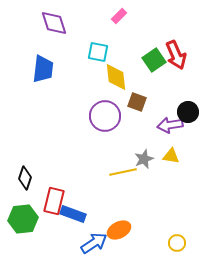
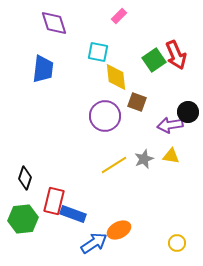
yellow line: moved 9 px left, 7 px up; rotated 20 degrees counterclockwise
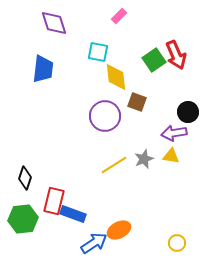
purple arrow: moved 4 px right, 8 px down
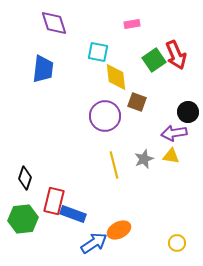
pink rectangle: moved 13 px right, 8 px down; rotated 35 degrees clockwise
yellow line: rotated 72 degrees counterclockwise
